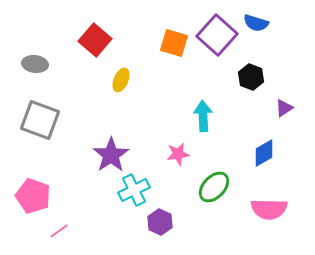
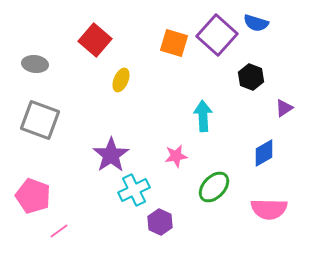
pink star: moved 2 px left, 2 px down
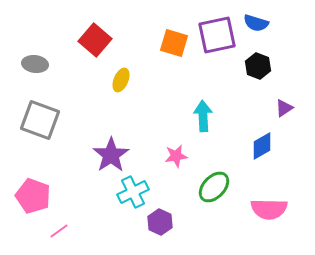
purple square: rotated 36 degrees clockwise
black hexagon: moved 7 px right, 11 px up
blue diamond: moved 2 px left, 7 px up
cyan cross: moved 1 px left, 2 px down
